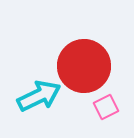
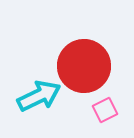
pink square: moved 1 px left, 3 px down
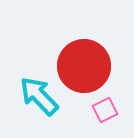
cyan arrow: rotated 108 degrees counterclockwise
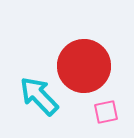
pink square: moved 1 px right, 2 px down; rotated 15 degrees clockwise
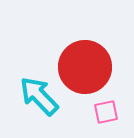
red circle: moved 1 px right, 1 px down
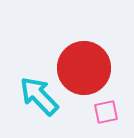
red circle: moved 1 px left, 1 px down
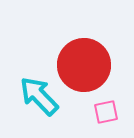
red circle: moved 3 px up
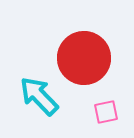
red circle: moved 7 px up
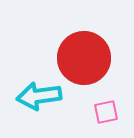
cyan arrow: rotated 54 degrees counterclockwise
